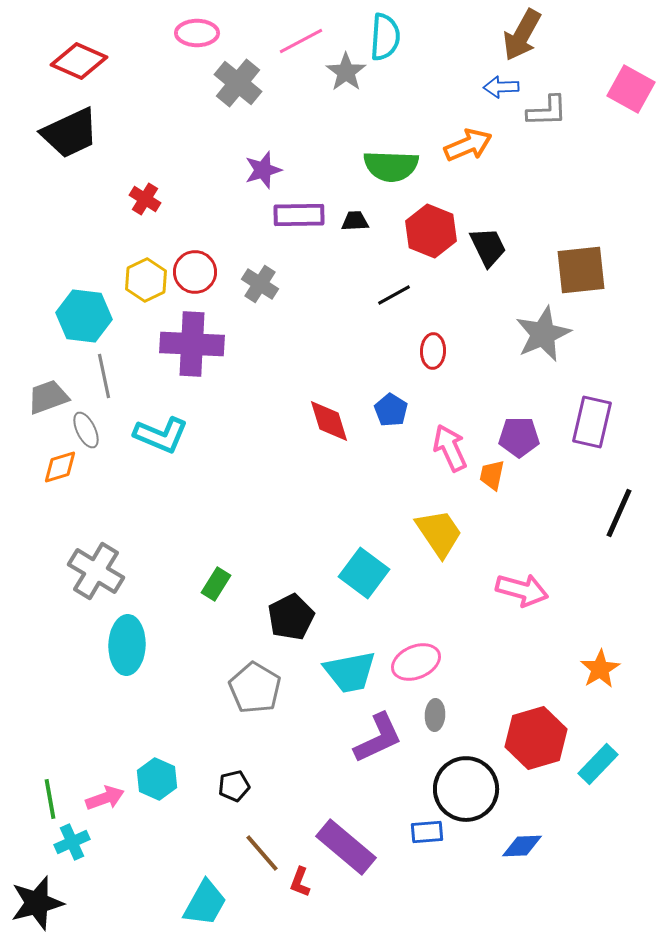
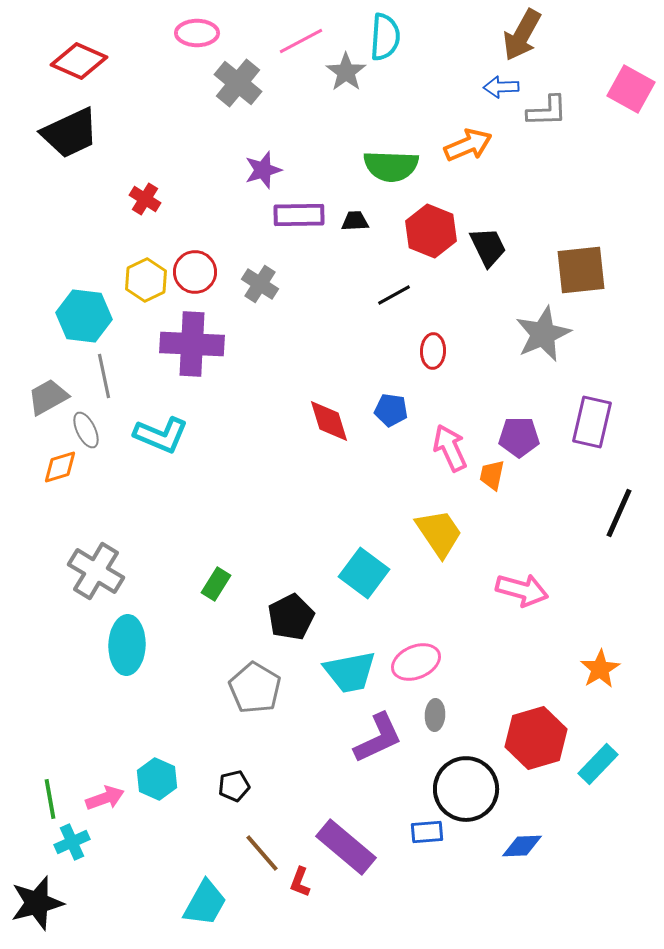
gray trapezoid at (48, 397): rotated 9 degrees counterclockwise
blue pentagon at (391, 410): rotated 24 degrees counterclockwise
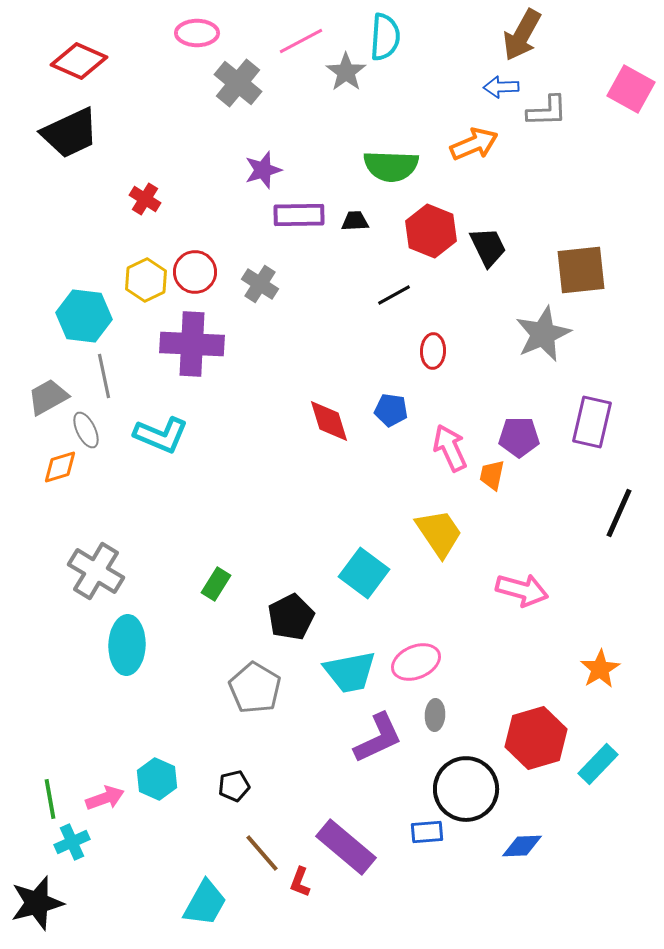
orange arrow at (468, 145): moved 6 px right, 1 px up
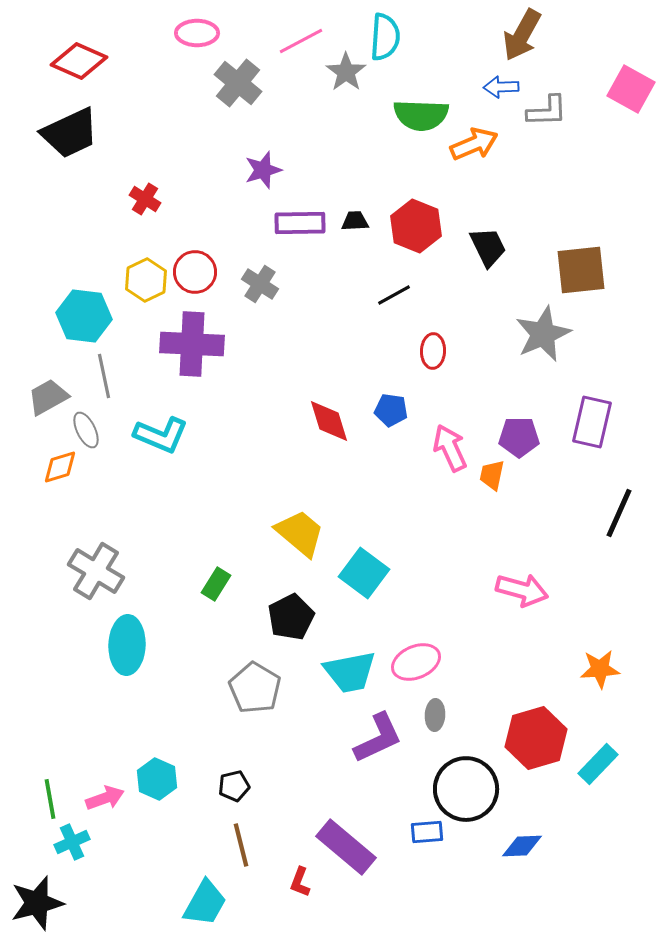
green semicircle at (391, 166): moved 30 px right, 51 px up
purple rectangle at (299, 215): moved 1 px right, 8 px down
red hexagon at (431, 231): moved 15 px left, 5 px up
yellow trapezoid at (439, 533): moved 139 px left; rotated 16 degrees counterclockwise
orange star at (600, 669): rotated 27 degrees clockwise
brown line at (262, 853): moved 21 px left, 8 px up; rotated 27 degrees clockwise
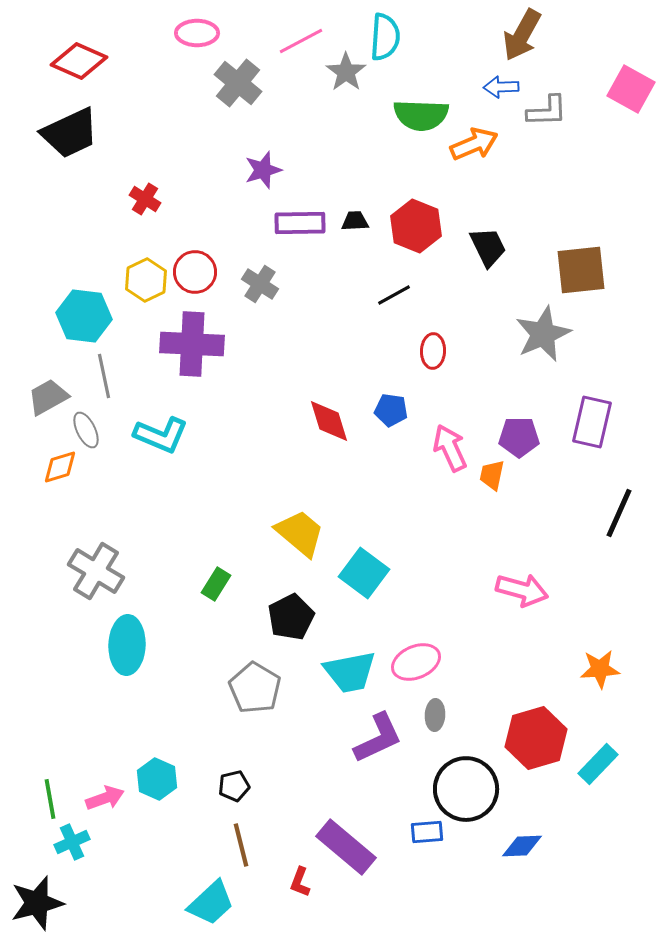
cyan trapezoid at (205, 903): moved 6 px right; rotated 18 degrees clockwise
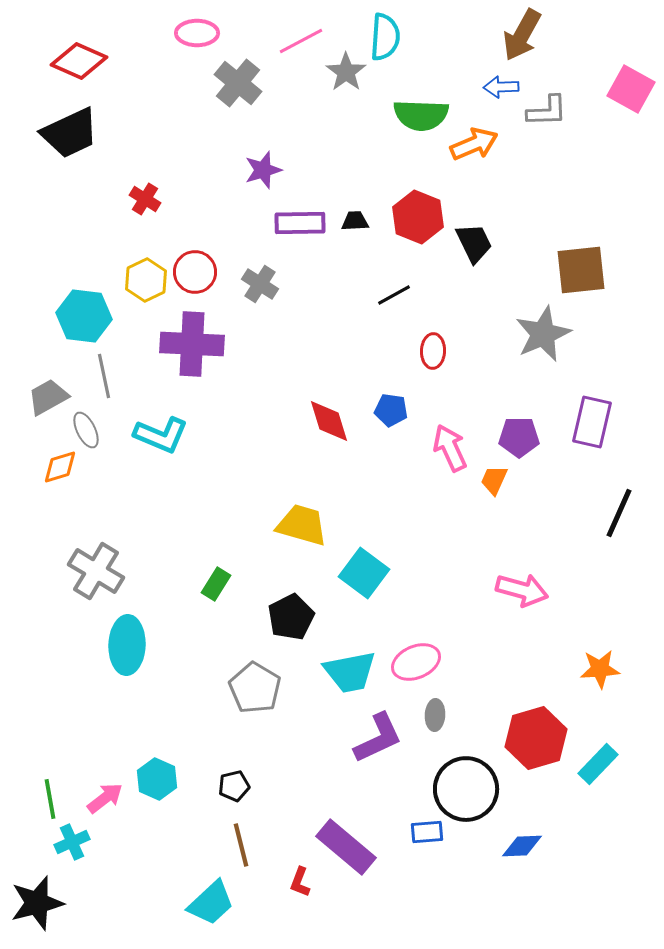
red hexagon at (416, 226): moved 2 px right, 9 px up
black trapezoid at (488, 247): moved 14 px left, 4 px up
orange trapezoid at (492, 475): moved 2 px right, 5 px down; rotated 12 degrees clockwise
yellow trapezoid at (300, 533): moved 2 px right, 8 px up; rotated 24 degrees counterclockwise
pink arrow at (105, 798): rotated 18 degrees counterclockwise
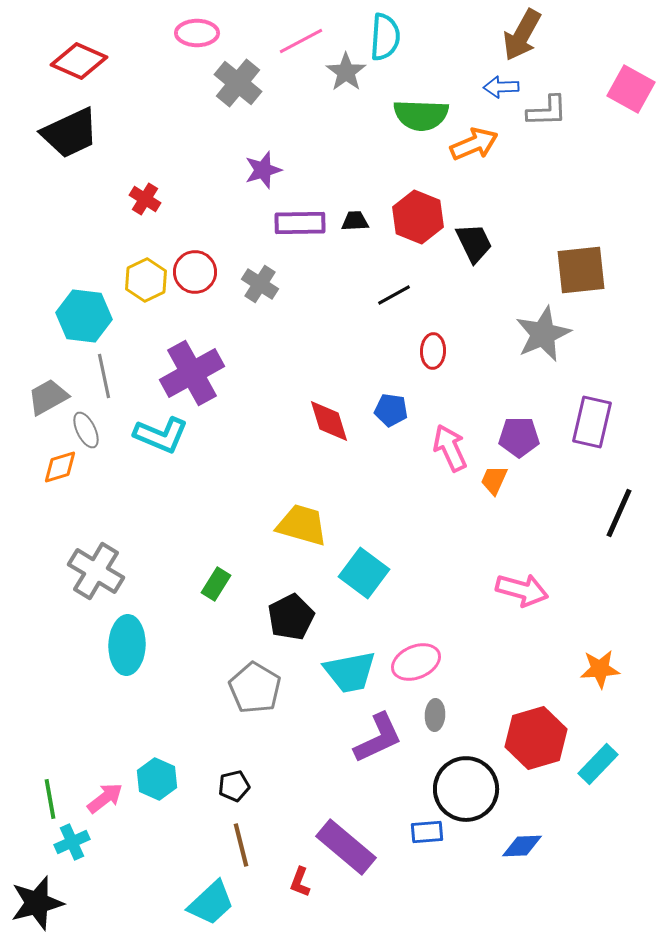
purple cross at (192, 344): moved 29 px down; rotated 32 degrees counterclockwise
